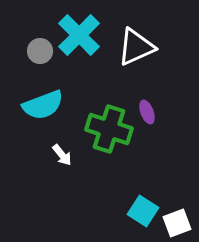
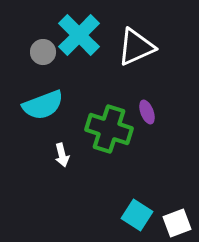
gray circle: moved 3 px right, 1 px down
white arrow: rotated 25 degrees clockwise
cyan square: moved 6 px left, 4 px down
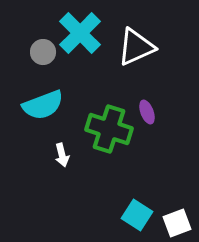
cyan cross: moved 1 px right, 2 px up
